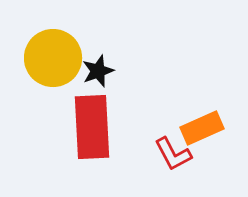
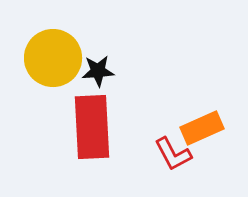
black star: rotated 16 degrees clockwise
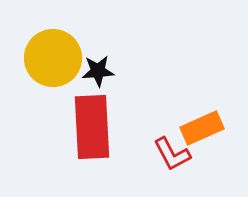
red L-shape: moved 1 px left
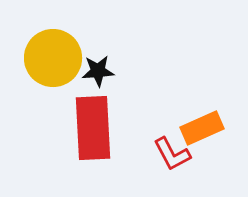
red rectangle: moved 1 px right, 1 px down
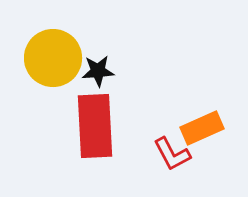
red rectangle: moved 2 px right, 2 px up
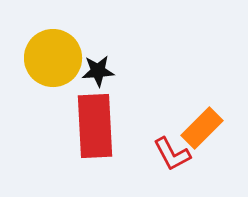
orange rectangle: rotated 21 degrees counterclockwise
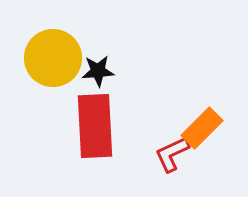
red L-shape: rotated 93 degrees clockwise
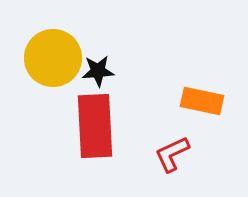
orange rectangle: moved 27 px up; rotated 57 degrees clockwise
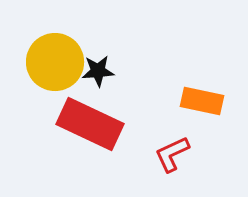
yellow circle: moved 2 px right, 4 px down
red rectangle: moved 5 px left, 2 px up; rotated 62 degrees counterclockwise
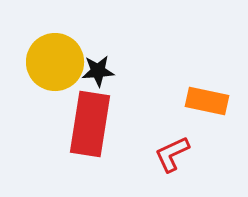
orange rectangle: moved 5 px right
red rectangle: rotated 74 degrees clockwise
